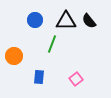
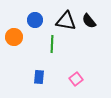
black triangle: rotated 10 degrees clockwise
green line: rotated 18 degrees counterclockwise
orange circle: moved 19 px up
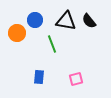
orange circle: moved 3 px right, 4 px up
green line: rotated 24 degrees counterclockwise
pink square: rotated 24 degrees clockwise
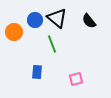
black triangle: moved 9 px left, 3 px up; rotated 30 degrees clockwise
orange circle: moved 3 px left, 1 px up
blue rectangle: moved 2 px left, 5 px up
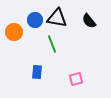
black triangle: rotated 30 degrees counterclockwise
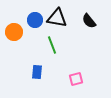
green line: moved 1 px down
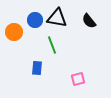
blue rectangle: moved 4 px up
pink square: moved 2 px right
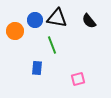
orange circle: moved 1 px right, 1 px up
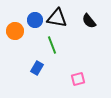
blue rectangle: rotated 24 degrees clockwise
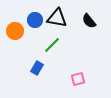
green line: rotated 66 degrees clockwise
